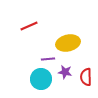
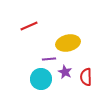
purple line: moved 1 px right
purple star: rotated 16 degrees clockwise
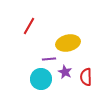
red line: rotated 36 degrees counterclockwise
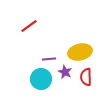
red line: rotated 24 degrees clockwise
yellow ellipse: moved 12 px right, 9 px down
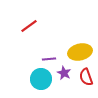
purple star: moved 1 px left, 1 px down
red semicircle: rotated 18 degrees counterclockwise
